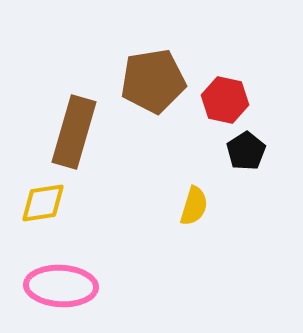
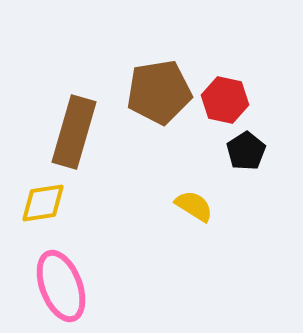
brown pentagon: moved 6 px right, 11 px down
yellow semicircle: rotated 75 degrees counterclockwise
pink ellipse: rotated 66 degrees clockwise
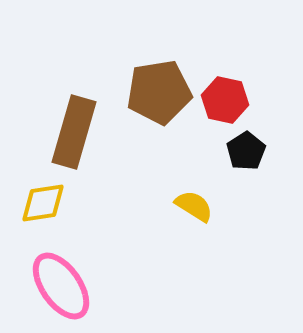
pink ellipse: rotated 14 degrees counterclockwise
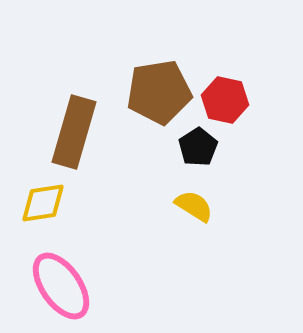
black pentagon: moved 48 px left, 4 px up
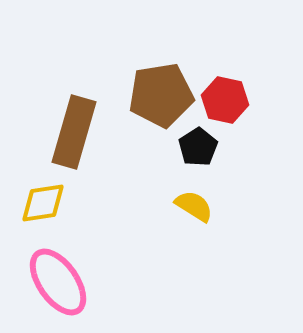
brown pentagon: moved 2 px right, 3 px down
pink ellipse: moved 3 px left, 4 px up
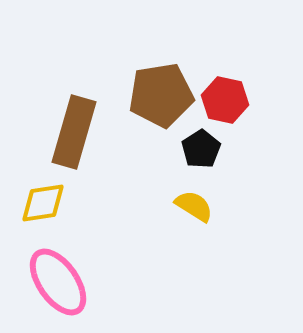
black pentagon: moved 3 px right, 2 px down
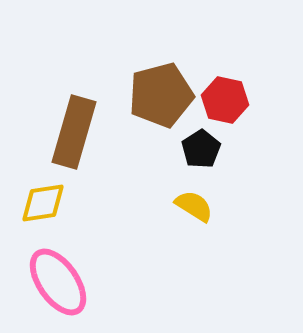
brown pentagon: rotated 6 degrees counterclockwise
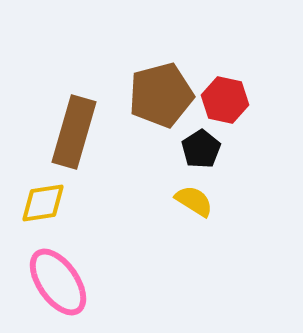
yellow semicircle: moved 5 px up
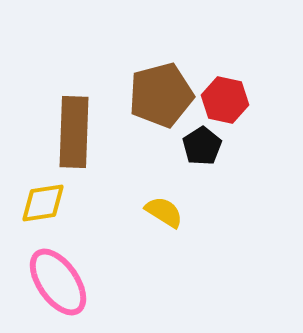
brown rectangle: rotated 14 degrees counterclockwise
black pentagon: moved 1 px right, 3 px up
yellow semicircle: moved 30 px left, 11 px down
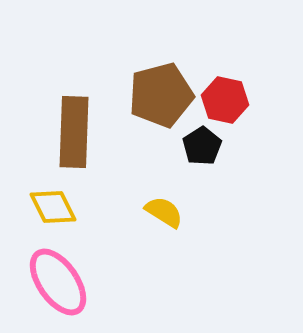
yellow diamond: moved 10 px right, 4 px down; rotated 72 degrees clockwise
